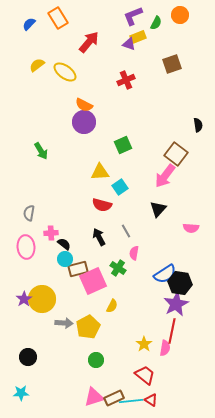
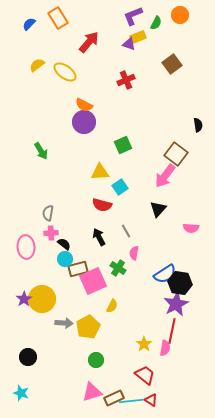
brown square at (172, 64): rotated 18 degrees counterclockwise
gray semicircle at (29, 213): moved 19 px right
cyan star at (21, 393): rotated 21 degrees clockwise
pink triangle at (94, 397): moved 2 px left, 5 px up
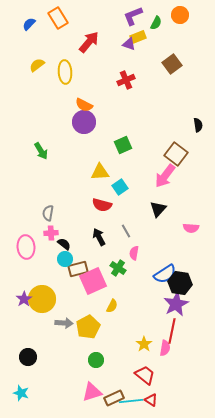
yellow ellipse at (65, 72): rotated 50 degrees clockwise
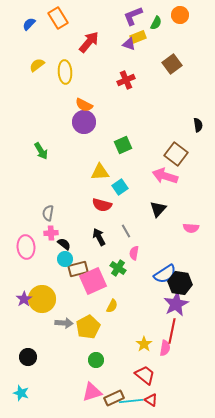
pink arrow at (165, 176): rotated 70 degrees clockwise
